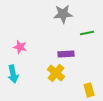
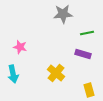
purple rectangle: moved 17 px right; rotated 21 degrees clockwise
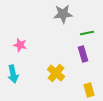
pink star: moved 2 px up
purple rectangle: rotated 56 degrees clockwise
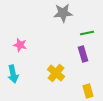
gray star: moved 1 px up
yellow rectangle: moved 1 px left, 1 px down
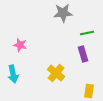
yellow rectangle: moved 1 px right; rotated 24 degrees clockwise
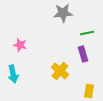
yellow cross: moved 4 px right, 2 px up
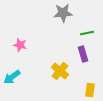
cyan arrow: moved 1 px left, 3 px down; rotated 66 degrees clockwise
yellow rectangle: moved 1 px right, 1 px up
